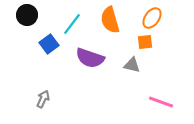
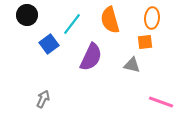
orange ellipse: rotated 30 degrees counterclockwise
purple semicircle: moved 1 px right, 1 px up; rotated 84 degrees counterclockwise
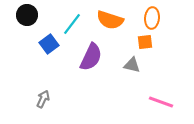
orange semicircle: rotated 56 degrees counterclockwise
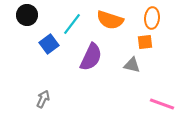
pink line: moved 1 px right, 2 px down
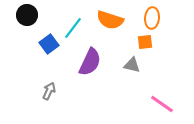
cyan line: moved 1 px right, 4 px down
purple semicircle: moved 1 px left, 5 px down
gray arrow: moved 6 px right, 8 px up
pink line: rotated 15 degrees clockwise
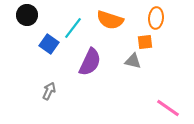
orange ellipse: moved 4 px right
blue square: rotated 18 degrees counterclockwise
gray triangle: moved 1 px right, 4 px up
pink line: moved 6 px right, 4 px down
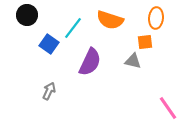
pink line: rotated 20 degrees clockwise
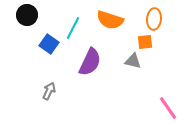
orange ellipse: moved 2 px left, 1 px down
cyan line: rotated 10 degrees counterclockwise
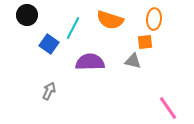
purple semicircle: rotated 116 degrees counterclockwise
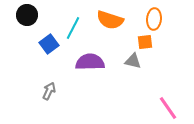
blue square: rotated 18 degrees clockwise
